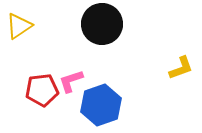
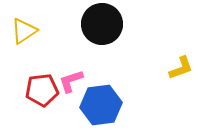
yellow triangle: moved 5 px right, 5 px down
blue hexagon: rotated 12 degrees clockwise
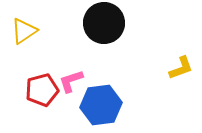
black circle: moved 2 px right, 1 px up
red pentagon: rotated 8 degrees counterclockwise
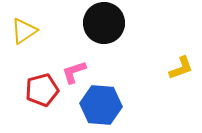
pink L-shape: moved 3 px right, 9 px up
blue hexagon: rotated 12 degrees clockwise
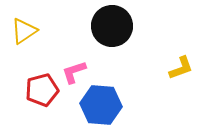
black circle: moved 8 px right, 3 px down
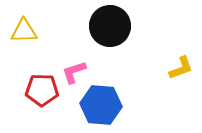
black circle: moved 2 px left
yellow triangle: rotated 32 degrees clockwise
red pentagon: rotated 16 degrees clockwise
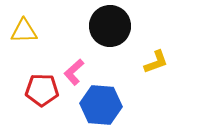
yellow L-shape: moved 25 px left, 6 px up
pink L-shape: rotated 24 degrees counterclockwise
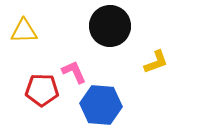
pink L-shape: rotated 108 degrees clockwise
